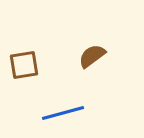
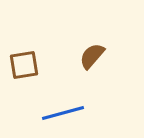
brown semicircle: rotated 12 degrees counterclockwise
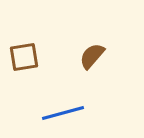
brown square: moved 8 px up
